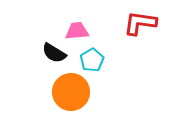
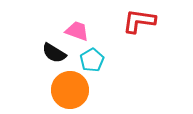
red L-shape: moved 1 px left, 2 px up
pink trapezoid: rotated 25 degrees clockwise
orange circle: moved 1 px left, 2 px up
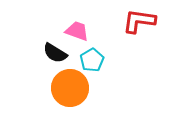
black semicircle: moved 1 px right
orange circle: moved 2 px up
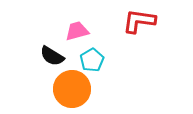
pink trapezoid: rotated 35 degrees counterclockwise
black semicircle: moved 3 px left, 3 px down
orange circle: moved 2 px right, 1 px down
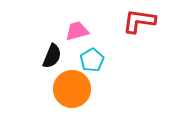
black semicircle: rotated 100 degrees counterclockwise
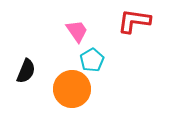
red L-shape: moved 5 px left
pink trapezoid: rotated 70 degrees clockwise
black semicircle: moved 26 px left, 15 px down
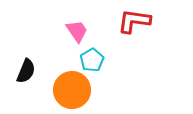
orange circle: moved 1 px down
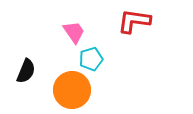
pink trapezoid: moved 3 px left, 1 px down
cyan pentagon: moved 1 px left, 1 px up; rotated 15 degrees clockwise
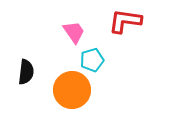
red L-shape: moved 9 px left
cyan pentagon: moved 1 px right, 1 px down
black semicircle: moved 1 px down; rotated 15 degrees counterclockwise
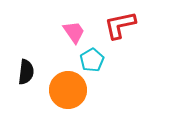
red L-shape: moved 5 px left, 4 px down; rotated 20 degrees counterclockwise
cyan pentagon: rotated 15 degrees counterclockwise
orange circle: moved 4 px left
